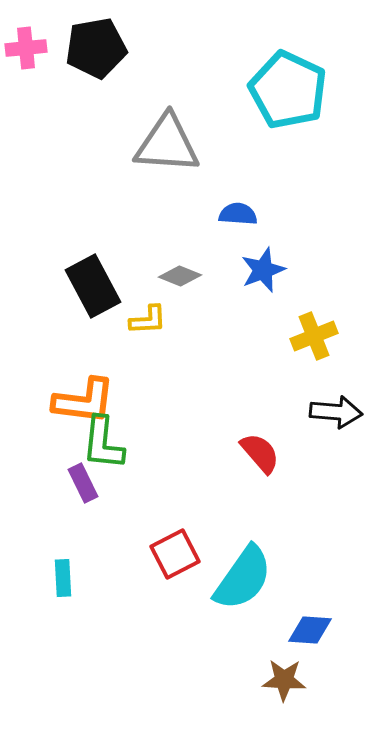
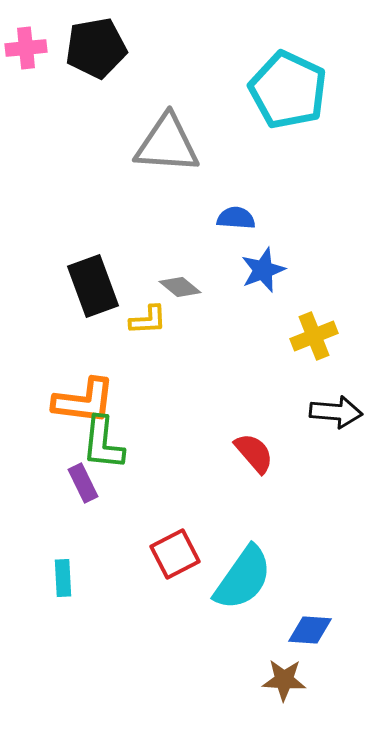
blue semicircle: moved 2 px left, 4 px down
gray diamond: moved 11 px down; rotated 18 degrees clockwise
black rectangle: rotated 8 degrees clockwise
red semicircle: moved 6 px left
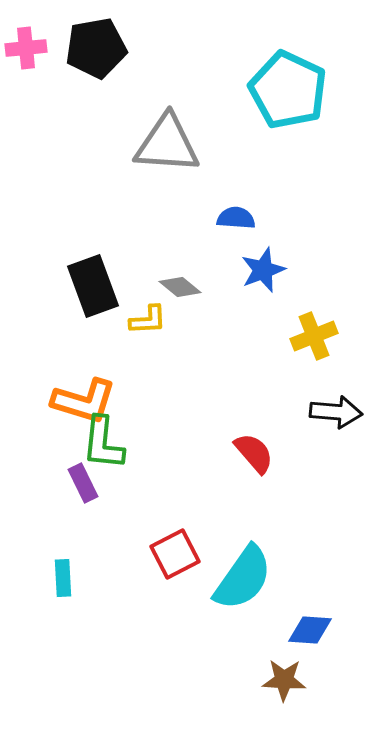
orange L-shape: rotated 10 degrees clockwise
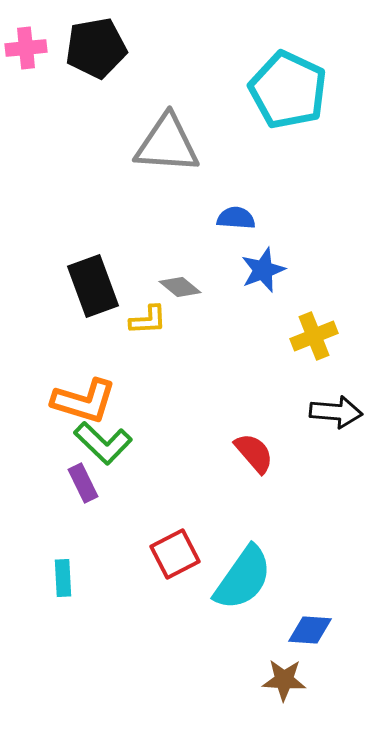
green L-shape: rotated 52 degrees counterclockwise
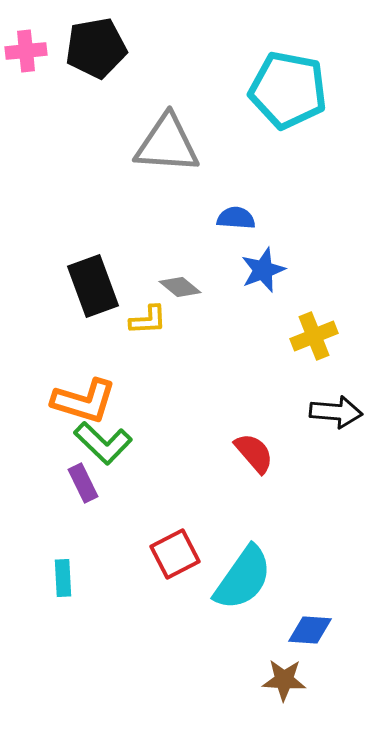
pink cross: moved 3 px down
cyan pentagon: rotated 14 degrees counterclockwise
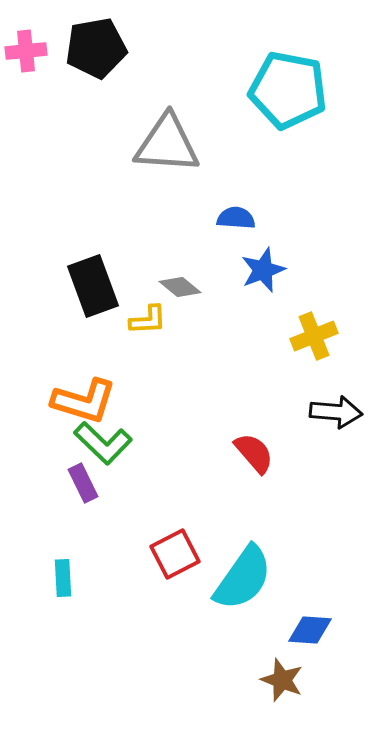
brown star: moved 2 px left; rotated 18 degrees clockwise
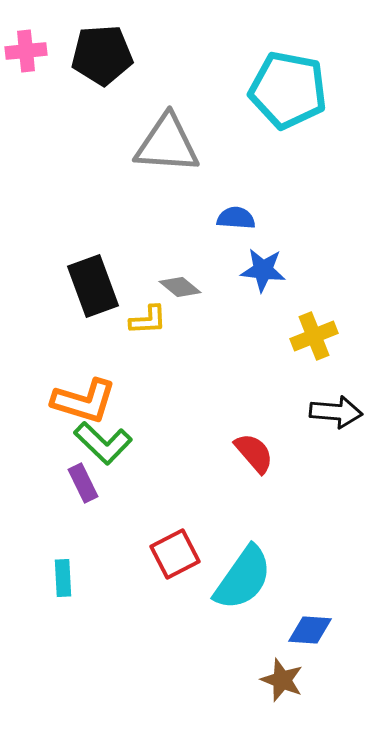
black pentagon: moved 6 px right, 7 px down; rotated 6 degrees clockwise
blue star: rotated 27 degrees clockwise
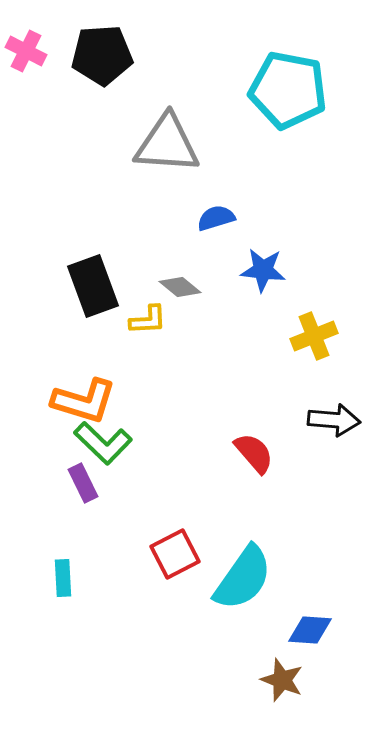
pink cross: rotated 33 degrees clockwise
blue semicircle: moved 20 px left; rotated 21 degrees counterclockwise
black arrow: moved 2 px left, 8 px down
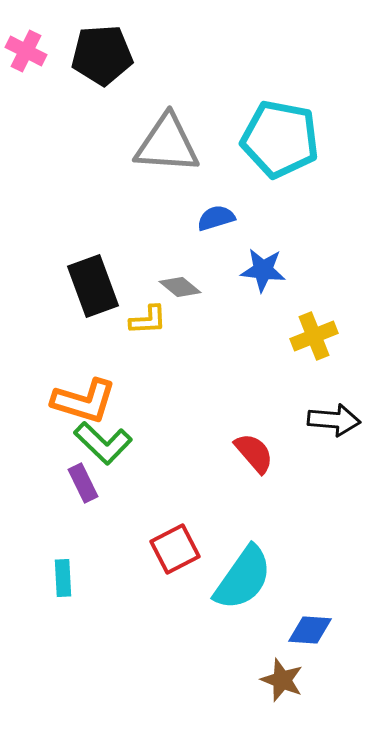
cyan pentagon: moved 8 px left, 49 px down
red square: moved 5 px up
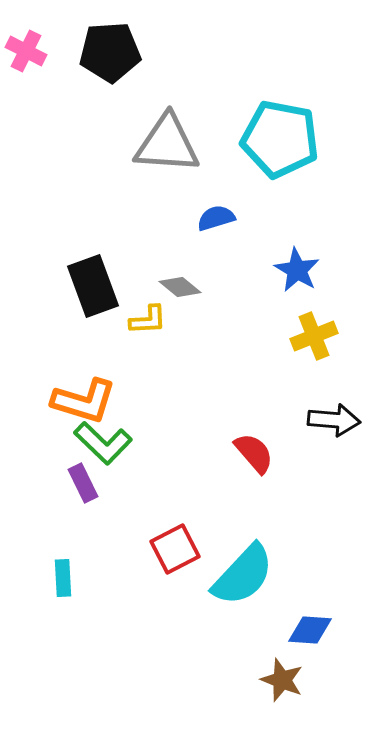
black pentagon: moved 8 px right, 3 px up
blue star: moved 34 px right; rotated 24 degrees clockwise
cyan semicircle: moved 3 px up; rotated 8 degrees clockwise
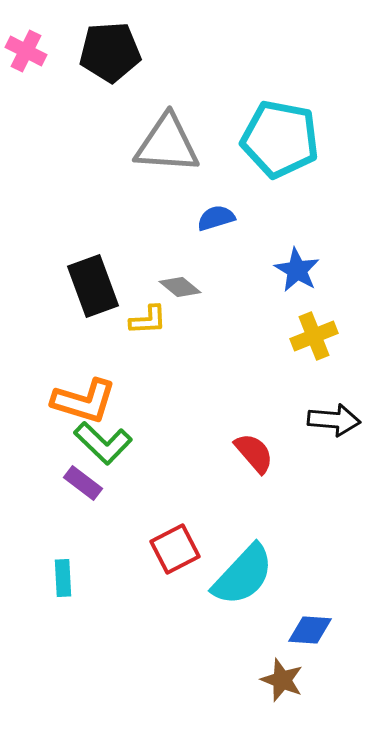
purple rectangle: rotated 27 degrees counterclockwise
